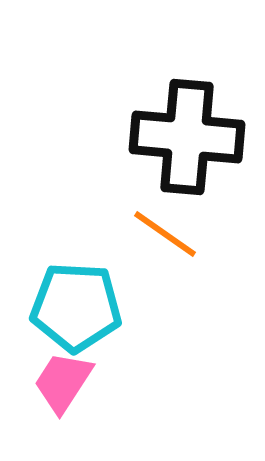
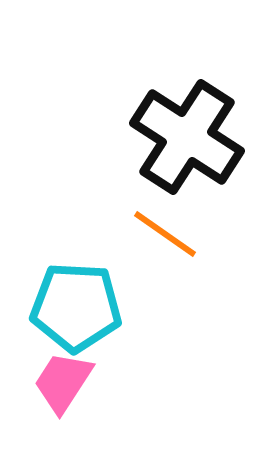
black cross: rotated 28 degrees clockwise
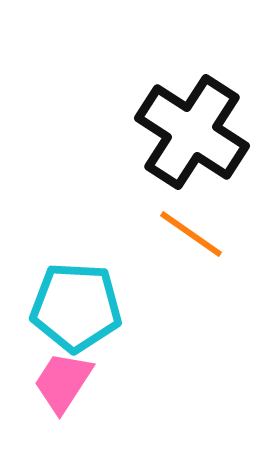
black cross: moved 5 px right, 5 px up
orange line: moved 26 px right
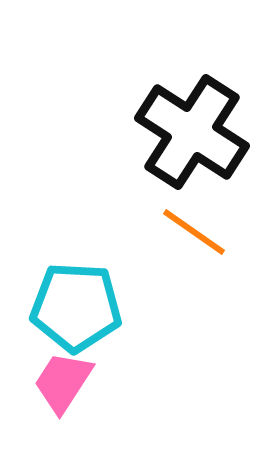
orange line: moved 3 px right, 2 px up
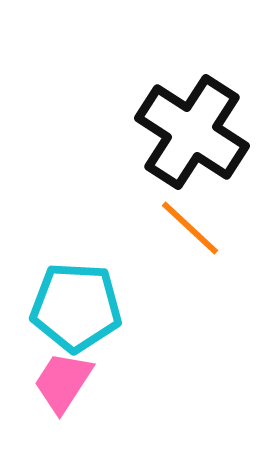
orange line: moved 4 px left, 4 px up; rotated 8 degrees clockwise
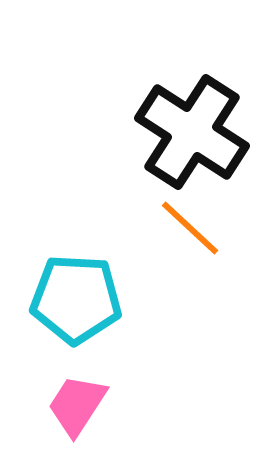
cyan pentagon: moved 8 px up
pink trapezoid: moved 14 px right, 23 px down
